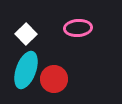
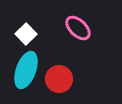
pink ellipse: rotated 48 degrees clockwise
red circle: moved 5 px right
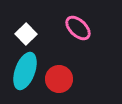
cyan ellipse: moved 1 px left, 1 px down
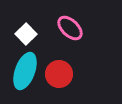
pink ellipse: moved 8 px left
red circle: moved 5 px up
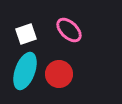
pink ellipse: moved 1 px left, 2 px down
white square: rotated 25 degrees clockwise
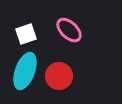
red circle: moved 2 px down
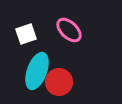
cyan ellipse: moved 12 px right
red circle: moved 6 px down
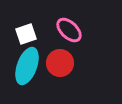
cyan ellipse: moved 10 px left, 5 px up
red circle: moved 1 px right, 19 px up
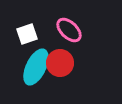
white square: moved 1 px right
cyan ellipse: moved 9 px right, 1 px down; rotated 6 degrees clockwise
